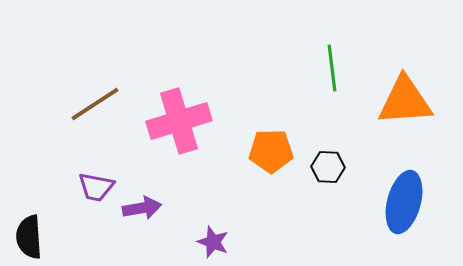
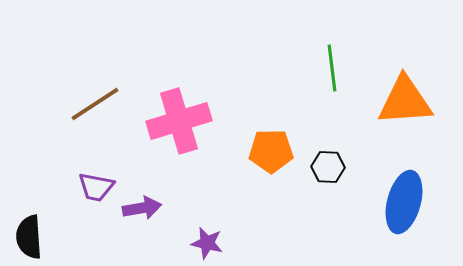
purple star: moved 6 px left, 1 px down; rotated 8 degrees counterclockwise
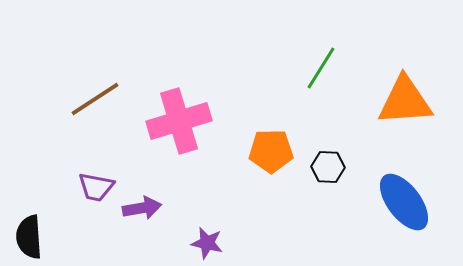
green line: moved 11 px left; rotated 39 degrees clockwise
brown line: moved 5 px up
blue ellipse: rotated 52 degrees counterclockwise
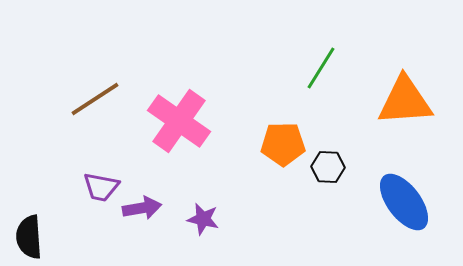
pink cross: rotated 38 degrees counterclockwise
orange pentagon: moved 12 px right, 7 px up
purple trapezoid: moved 5 px right
purple star: moved 4 px left, 24 px up
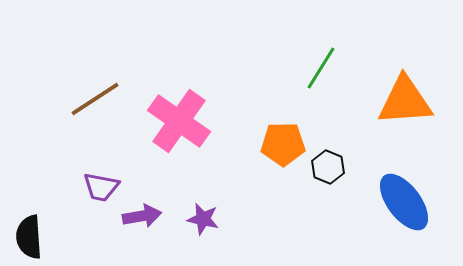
black hexagon: rotated 20 degrees clockwise
purple arrow: moved 8 px down
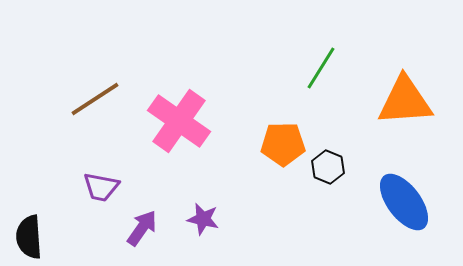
purple arrow: moved 12 px down; rotated 45 degrees counterclockwise
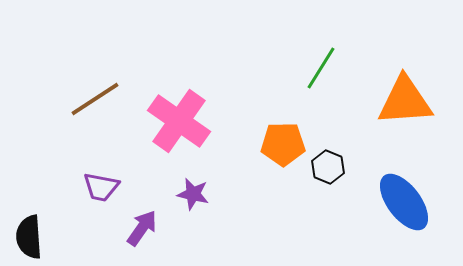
purple star: moved 10 px left, 25 px up
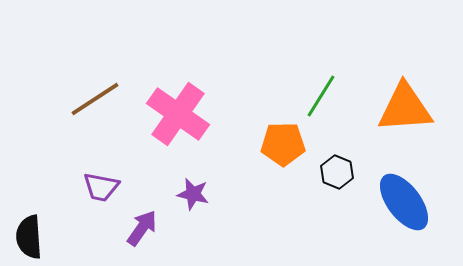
green line: moved 28 px down
orange triangle: moved 7 px down
pink cross: moved 1 px left, 7 px up
black hexagon: moved 9 px right, 5 px down
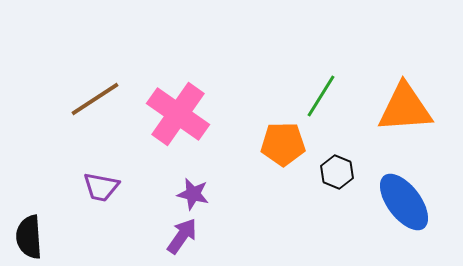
purple arrow: moved 40 px right, 8 px down
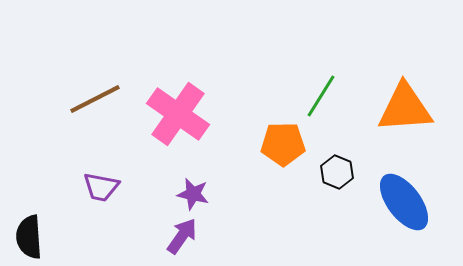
brown line: rotated 6 degrees clockwise
